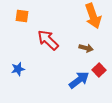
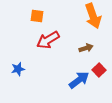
orange square: moved 15 px right
red arrow: rotated 75 degrees counterclockwise
brown arrow: rotated 32 degrees counterclockwise
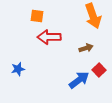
red arrow: moved 1 px right, 3 px up; rotated 30 degrees clockwise
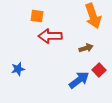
red arrow: moved 1 px right, 1 px up
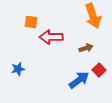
orange square: moved 6 px left, 6 px down
red arrow: moved 1 px right, 1 px down
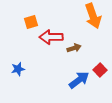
orange square: rotated 24 degrees counterclockwise
brown arrow: moved 12 px left
red square: moved 1 px right
